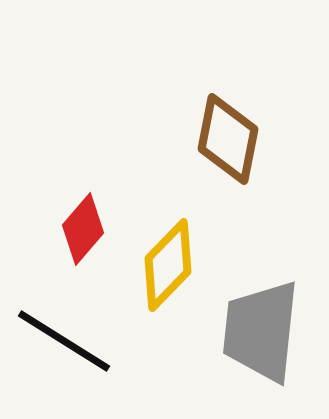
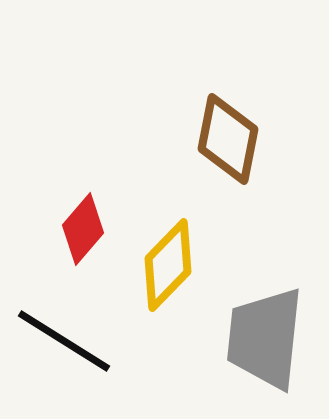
gray trapezoid: moved 4 px right, 7 px down
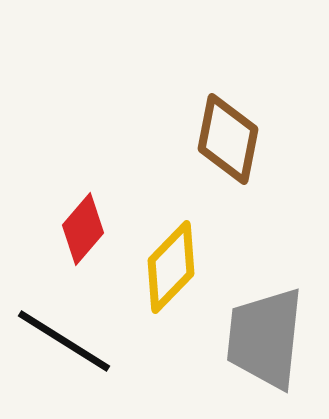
yellow diamond: moved 3 px right, 2 px down
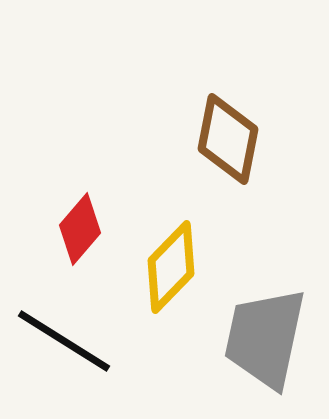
red diamond: moved 3 px left
gray trapezoid: rotated 6 degrees clockwise
